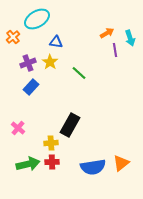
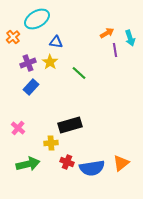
black rectangle: rotated 45 degrees clockwise
red cross: moved 15 px right; rotated 24 degrees clockwise
blue semicircle: moved 1 px left, 1 px down
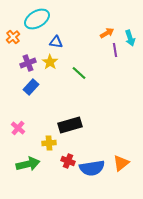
yellow cross: moved 2 px left
red cross: moved 1 px right, 1 px up
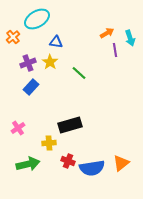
pink cross: rotated 16 degrees clockwise
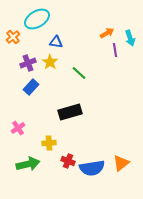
black rectangle: moved 13 px up
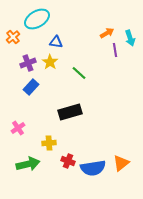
blue semicircle: moved 1 px right
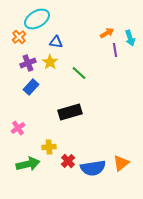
orange cross: moved 6 px right
yellow cross: moved 4 px down
red cross: rotated 24 degrees clockwise
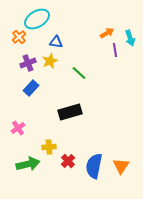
yellow star: moved 1 px up; rotated 14 degrees clockwise
blue rectangle: moved 1 px down
orange triangle: moved 3 px down; rotated 18 degrees counterclockwise
blue semicircle: moved 1 px right, 2 px up; rotated 110 degrees clockwise
